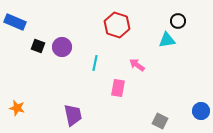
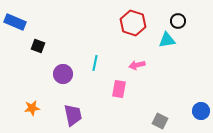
red hexagon: moved 16 px right, 2 px up
purple circle: moved 1 px right, 27 px down
pink arrow: rotated 49 degrees counterclockwise
pink rectangle: moved 1 px right, 1 px down
orange star: moved 15 px right; rotated 21 degrees counterclockwise
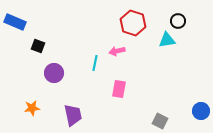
pink arrow: moved 20 px left, 14 px up
purple circle: moved 9 px left, 1 px up
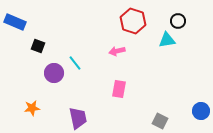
red hexagon: moved 2 px up
cyan line: moved 20 px left; rotated 49 degrees counterclockwise
purple trapezoid: moved 5 px right, 3 px down
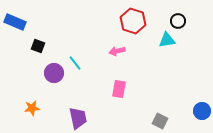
blue circle: moved 1 px right
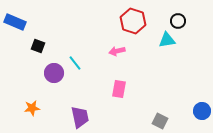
purple trapezoid: moved 2 px right, 1 px up
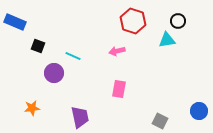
cyan line: moved 2 px left, 7 px up; rotated 28 degrees counterclockwise
blue circle: moved 3 px left
